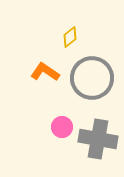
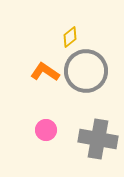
gray circle: moved 6 px left, 7 px up
pink circle: moved 16 px left, 3 px down
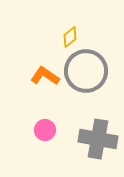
orange L-shape: moved 4 px down
pink circle: moved 1 px left
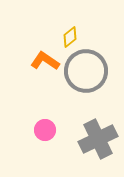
orange L-shape: moved 15 px up
gray cross: rotated 36 degrees counterclockwise
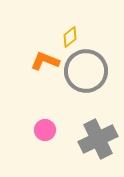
orange L-shape: rotated 12 degrees counterclockwise
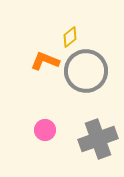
gray cross: rotated 6 degrees clockwise
